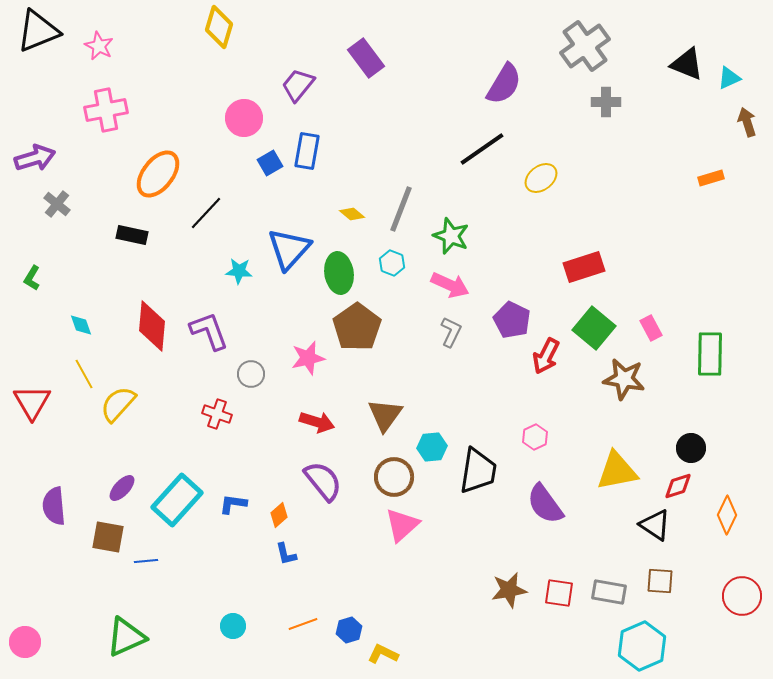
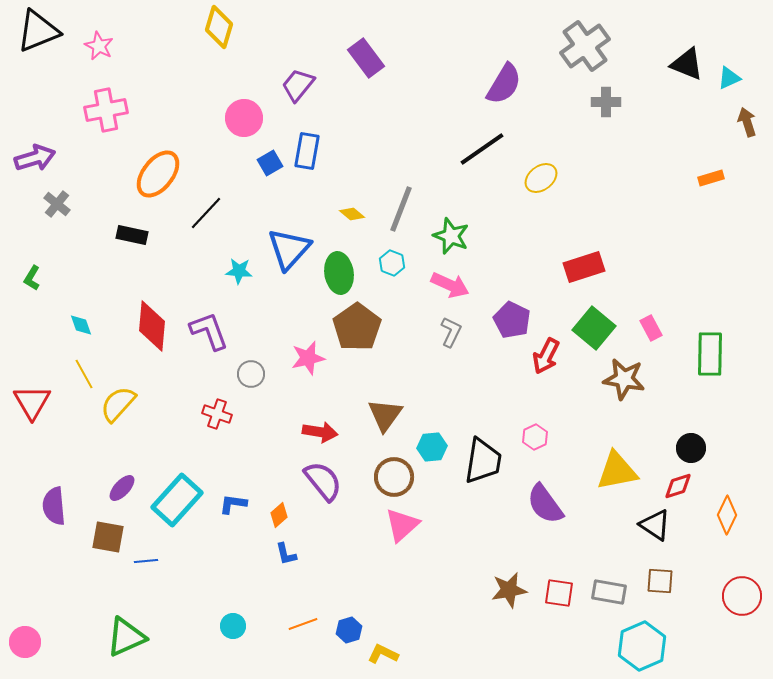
red arrow at (317, 422): moved 3 px right, 10 px down; rotated 8 degrees counterclockwise
black trapezoid at (478, 471): moved 5 px right, 10 px up
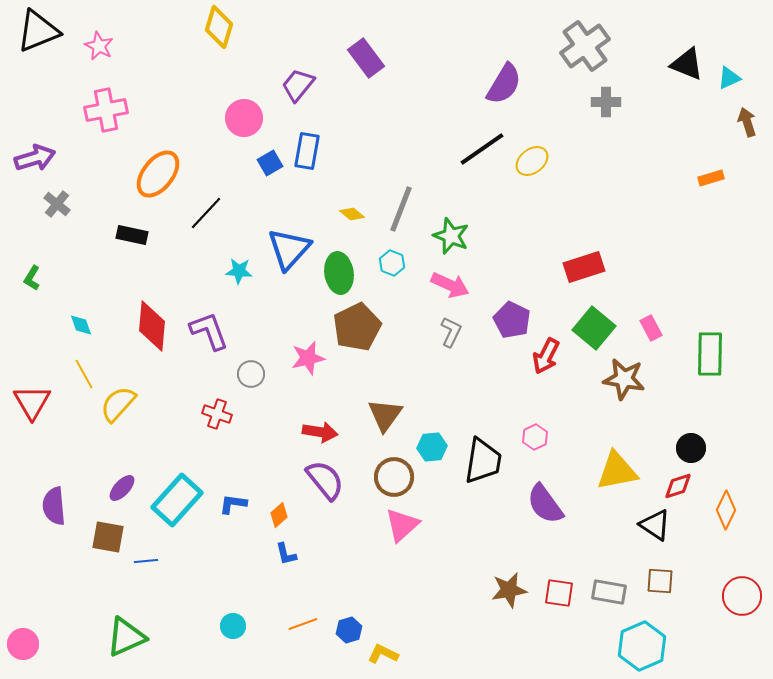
yellow ellipse at (541, 178): moved 9 px left, 17 px up
brown pentagon at (357, 327): rotated 9 degrees clockwise
purple semicircle at (323, 481): moved 2 px right, 1 px up
orange diamond at (727, 515): moved 1 px left, 5 px up
pink circle at (25, 642): moved 2 px left, 2 px down
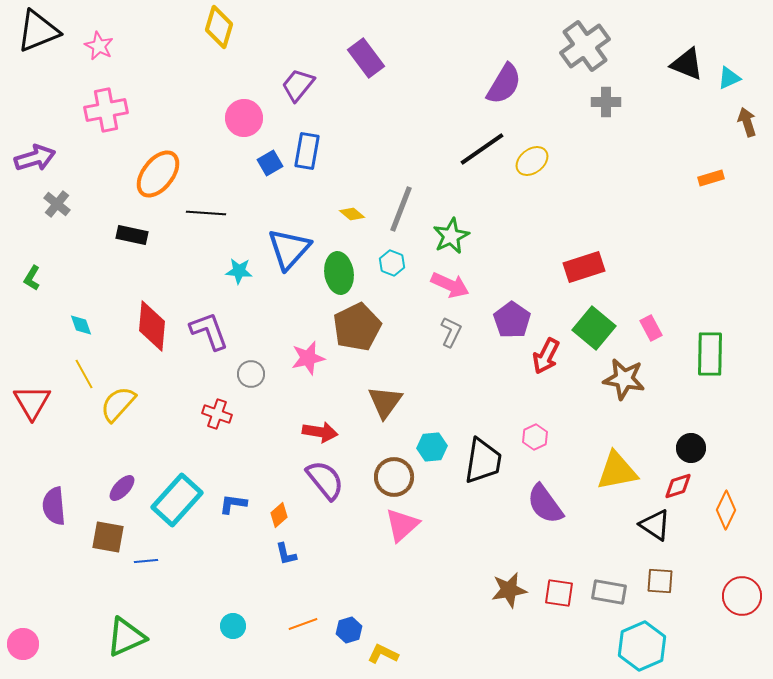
black line at (206, 213): rotated 51 degrees clockwise
green star at (451, 236): rotated 24 degrees clockwise
purple pentagon at (512, 320): rotated 9 degrees clockwise
brown triangle at (385, 415): moved 13 px up
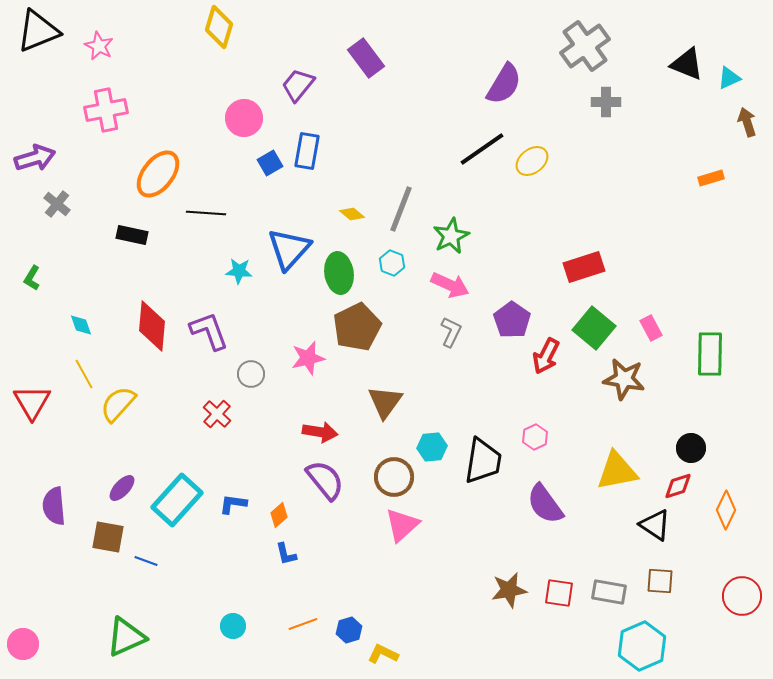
red cross at (217, 414): rotated 24 degrees clockwise
blue line at (146, 561): rotated 25 degrees clockwise
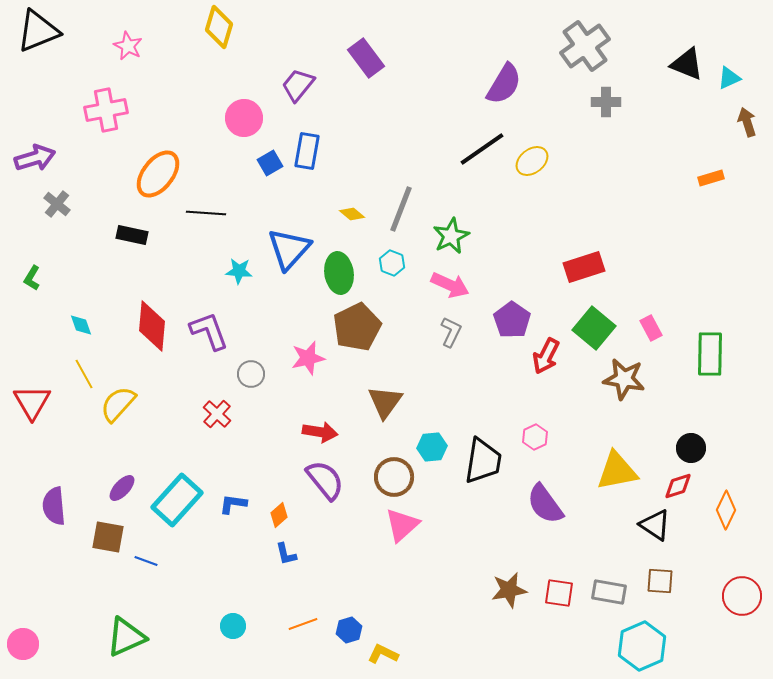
pink star at (99, 46): moved 29 px right
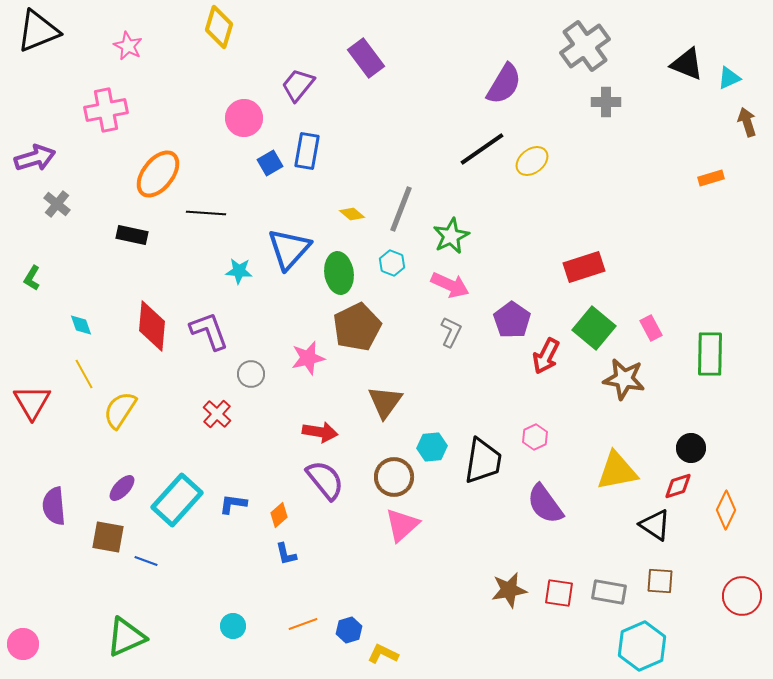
yellow semicircle at (118, 404): moved 2 px right, 6 px down; rotated 9 degrees counterclockwise
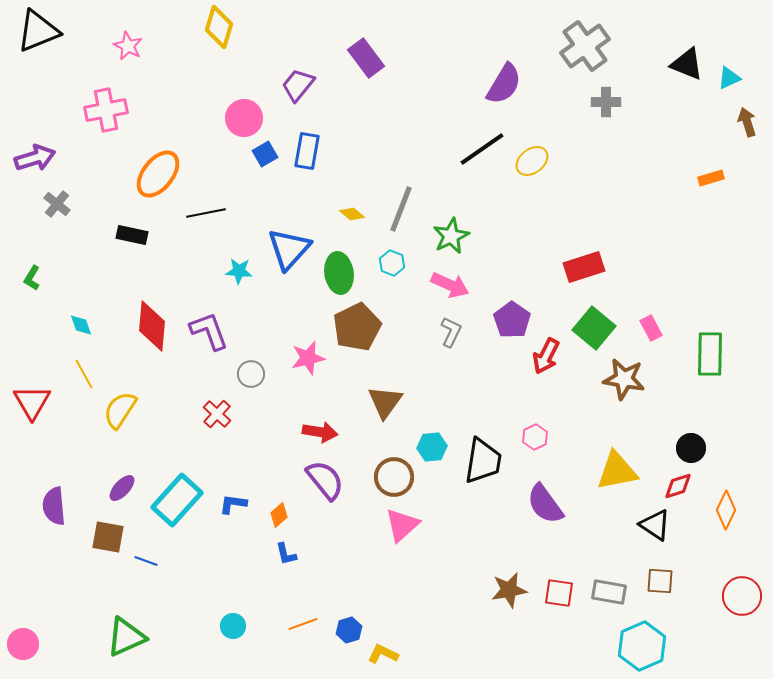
blue square at (270, 163): moved 5 px left, 9 px up
black line at (206, 213): rotated 15 degrees counterclockwise
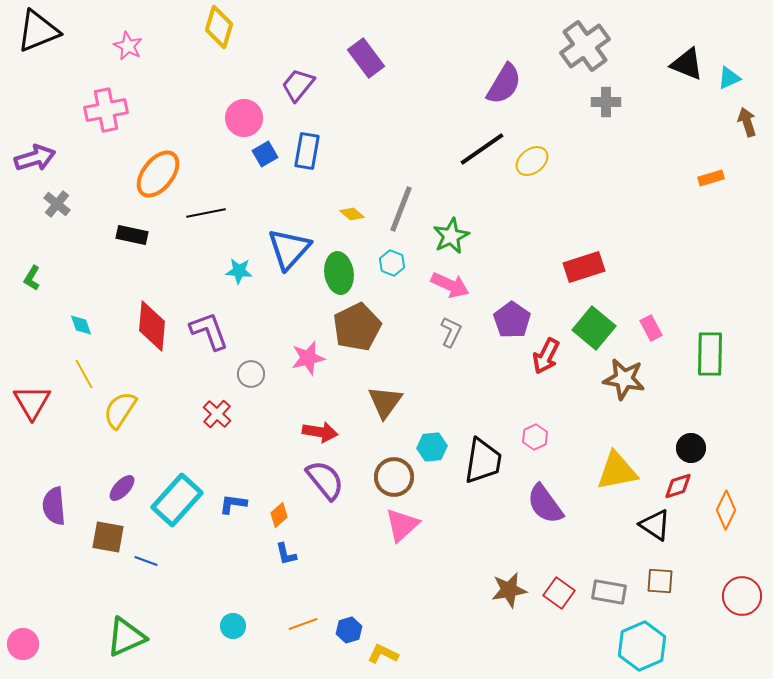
red square at (559, 593): rotated 28 degrees clockwise
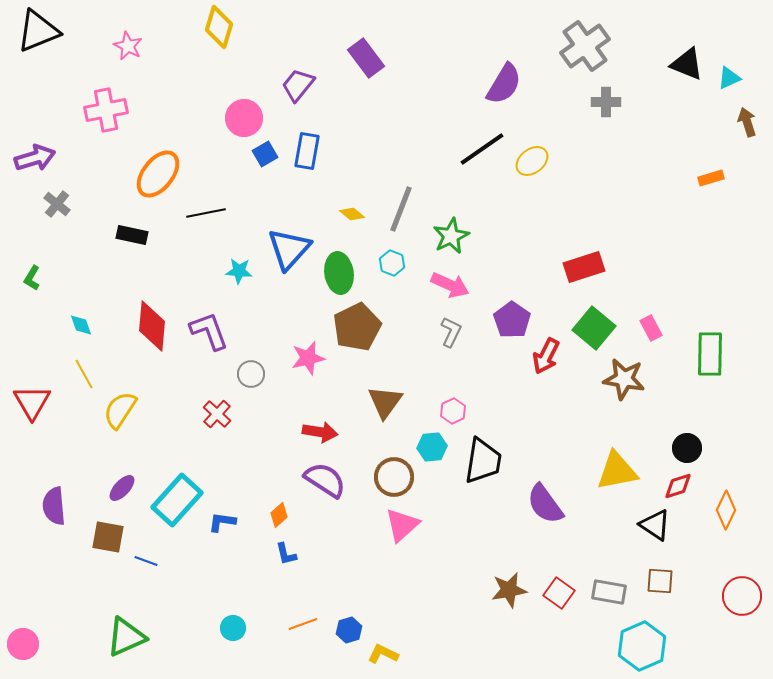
pink hexagon at (535, 437): moved 82 px left, 26 px up
black circle at (691, 448): moved 4 px left
purple semicircle at (325, 480): rotated 18 degrees counterclockwise
blue L-shape at (233, 504): moved 11 px left, 18 px down
cyan circle at (233, 626): moved 2 px down
